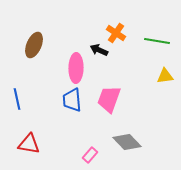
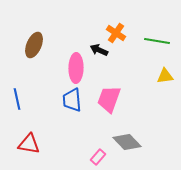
pink rectangle: moved 8 px right, 2 px down
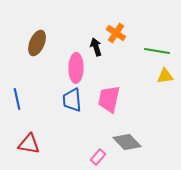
green line: moved 10 px down
brown ellipse: moved 3 px right, 2 px up
black arrow: moved 3 px left, 3 px up; rotated 48 degrees clockwise
pink trapezoid: rotated 8 degrees counterclockwise
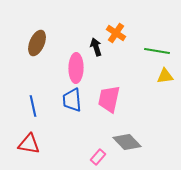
blue line: moved 16 px right, 7 px down
